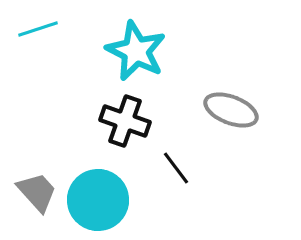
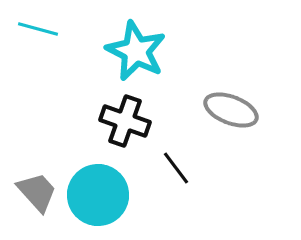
cyan line: rotated 33 degrees clockwise
cyan circle: moved 5 px up
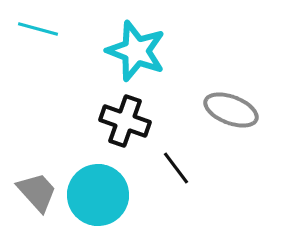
cyan star: rotated 6 degrees counterclockwise
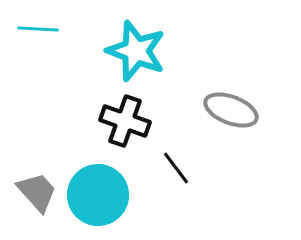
cyan line: rotated 12 degrees counterclockwise
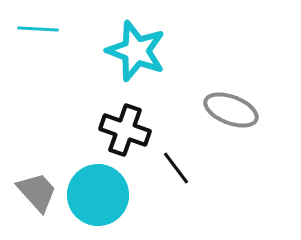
black cross: moved 9 px down
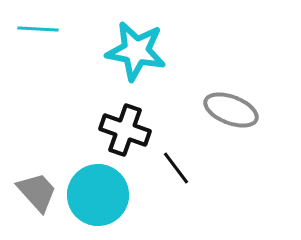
cyan star: rotated 10 degrees counterclockwise
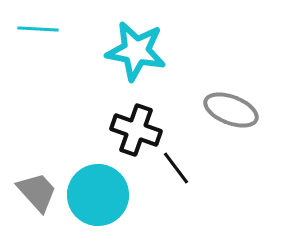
black cross: moved 11 px right
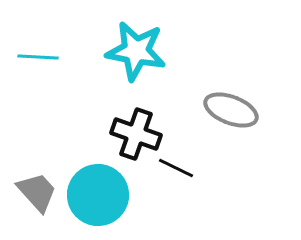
cyan line: moved 28 px down
black cross: moved 4 px down
black line: rotated 27 degrees counterclockwise
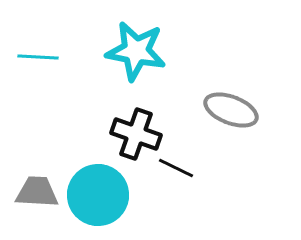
gray trapezoid: rotated 45 degrees counterclockwise
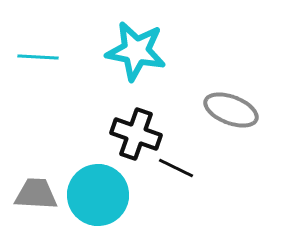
gray trapezoid: moved 1 px left, 2 px down
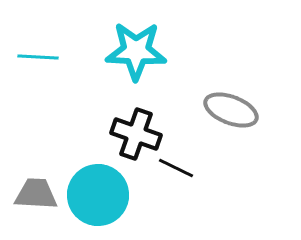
cyan star: rotated 8 degrees counterclockwise
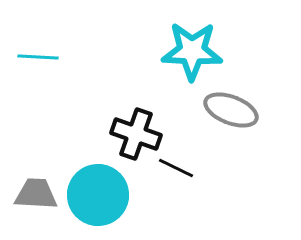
cyan star: moved 56 px right
